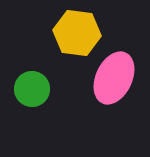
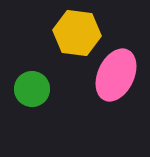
pink ellipse: moved 2 px right, 3 px up
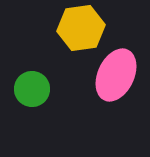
yellow hexagon: moved 4 px right, 5 px up; rotated 15 degrees counterclockwise
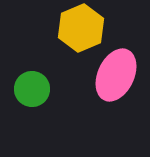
yellow hexagon: rotated 15 degrees counterclockwise
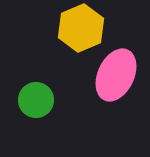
green circle: moved 4 px right, 11 px down
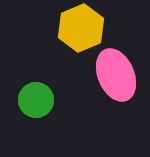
pink ellipse: rotated 48 degrees counterclockwise
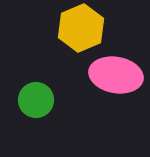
pink ellipse: rotated 57 degrees counterclockwise
